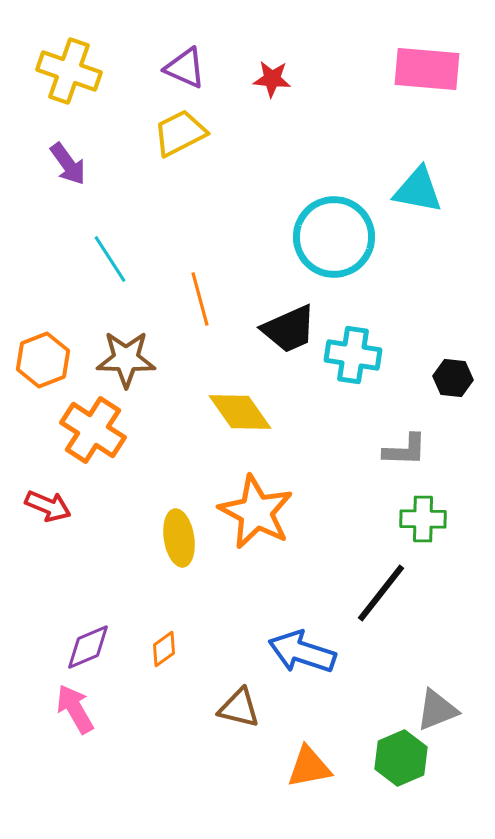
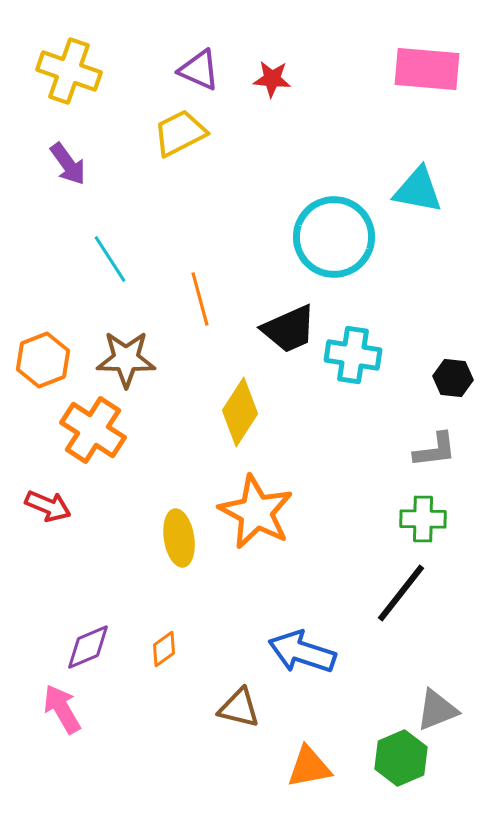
purple triangle: moved 14 px right, 2 px down
yellow diamond: rotated 68 degrees clockwise
gray L-shape: moved 30 px right; rotated 9 degrees counterclockwise
black line: moved 20 px right
pink arrow: moved 13 px left
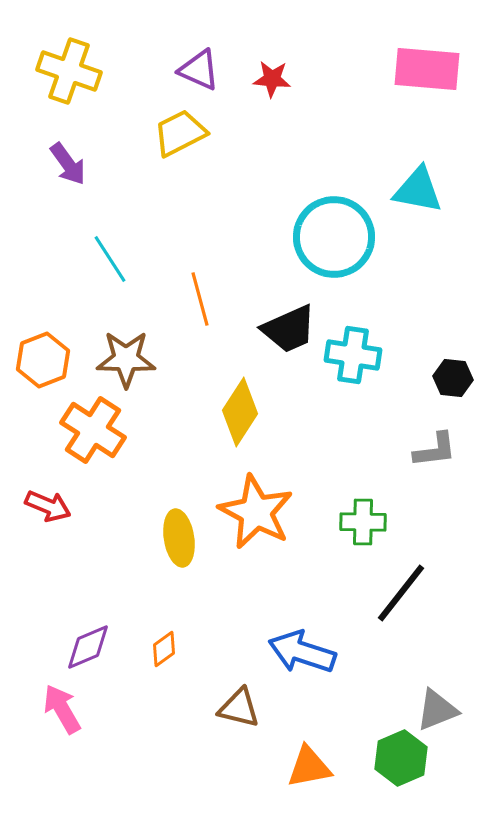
green cross: moved 60 px left, 3 px down
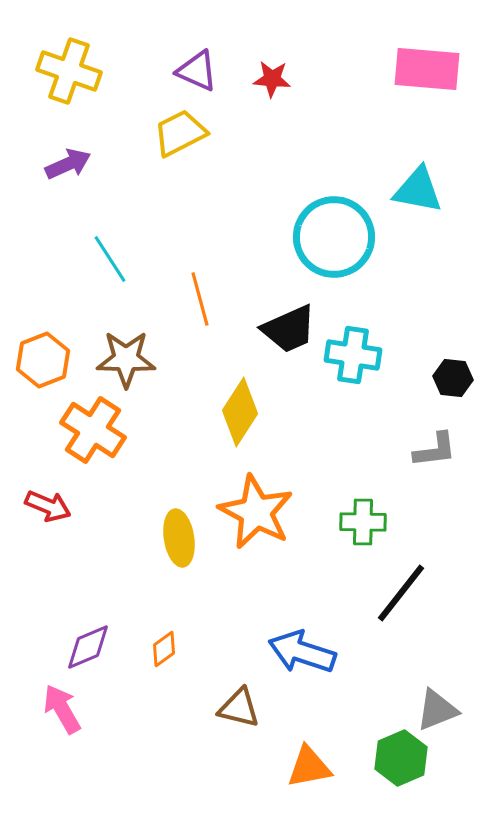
purple triangle: moved 2 px left, 1 px down
purple arrow: rotated 78 degrees counterclockwise
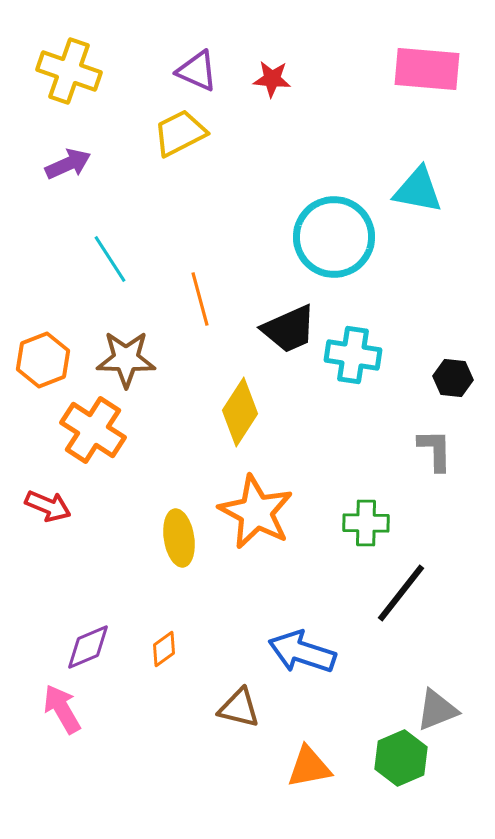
gray L-shape: rotated 84 degrees counterclockwise
green cross: moved 3 px right, 1 px down
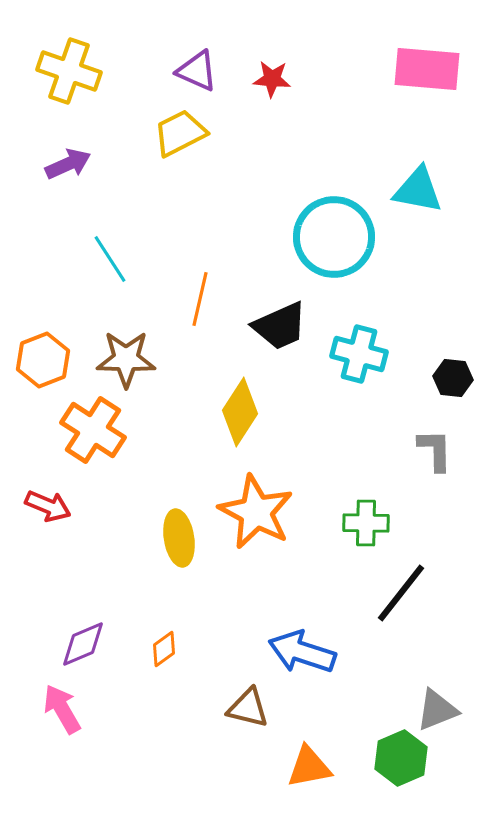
orange line: rotated 28 degrees clockwise
black trapezoid: moved 9 px left, 3 px up
cyan cross: moved 6 px right, 1 px up; rotated 6 degrees clockwise
purple diamond: moved 5 px left, 3 px up
brown triangle: moved 9 px right
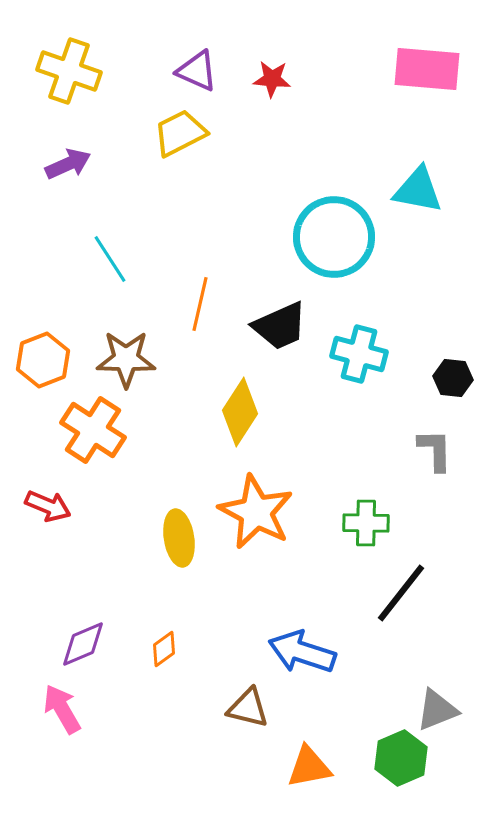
orange line: moved 5 px down
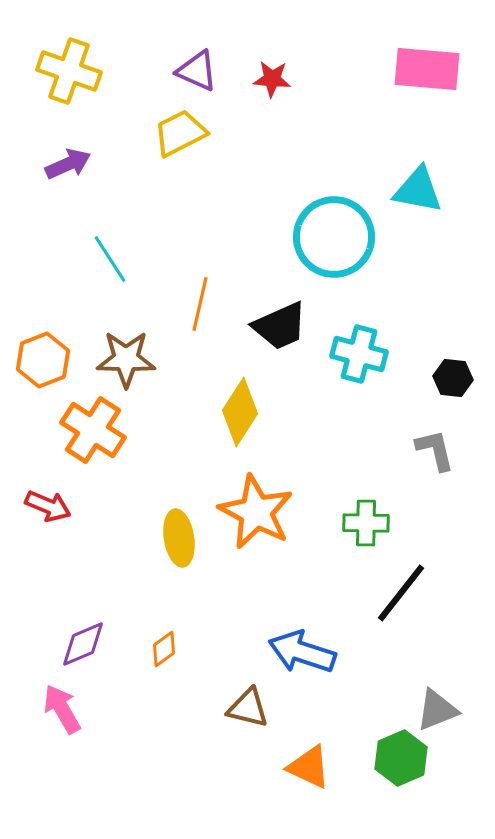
gray L-shape: rotated 12 degrees counterclockwise
orange triangle: rotated 36 degrees clockwise
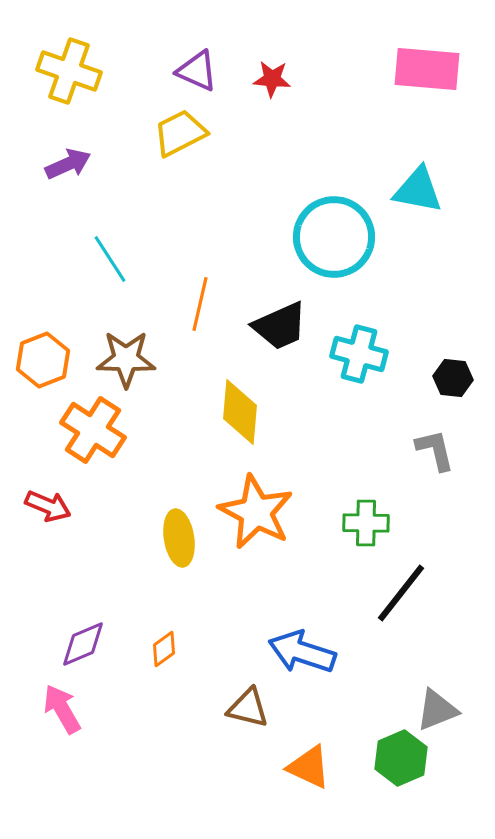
yellow diamond: rotated 28 degrees counterclockwise
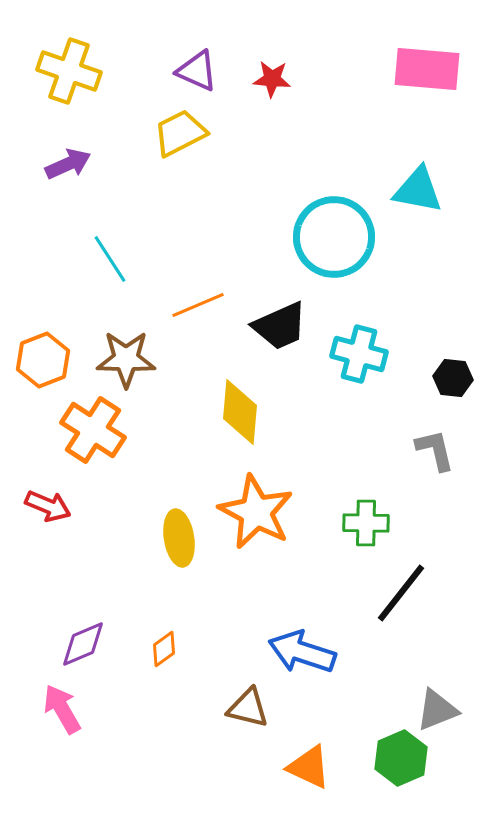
orange line: moved 2 px left, 1 px down; rotated 54 degrees clockwise
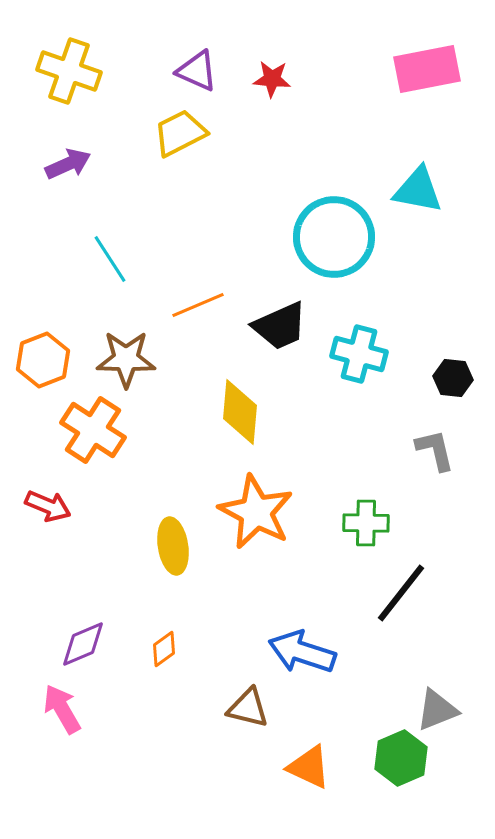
pink rectangle: rotated 16 degrees counterclockwise
yellow ellipse: moved 6 px left, 8 px down
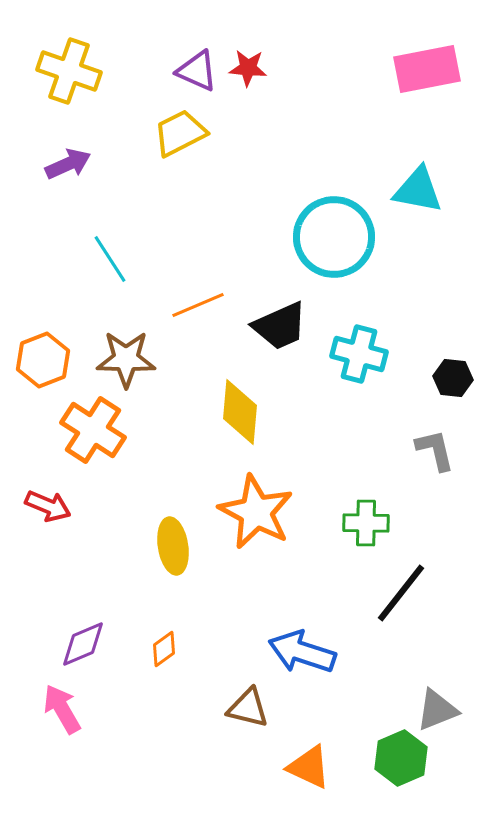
red star: moved 24 px left, 11 px up
